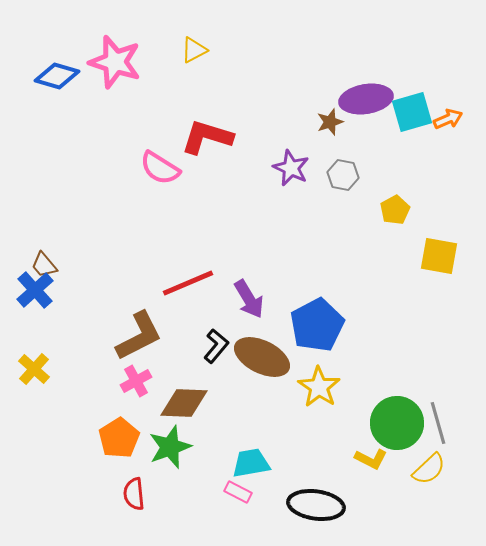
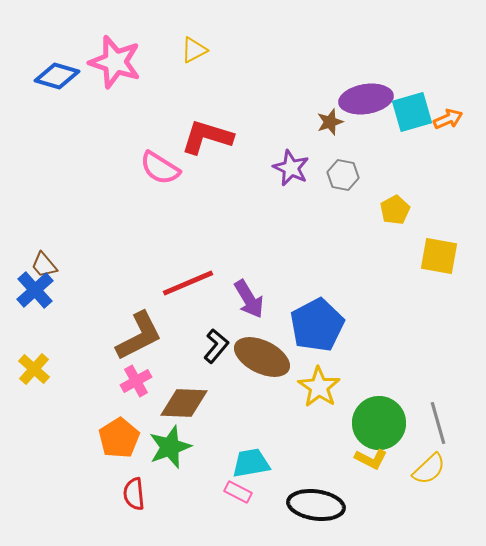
green circle: moved 18 px left
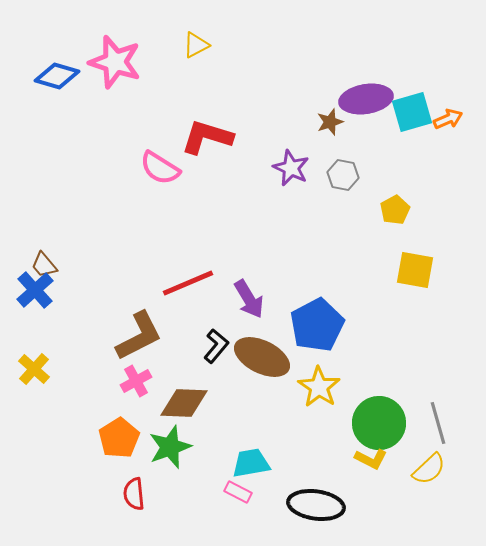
yellow triangle: moved 2 px right, 5 px up
yellow square: moved 24 px left, 14 px down
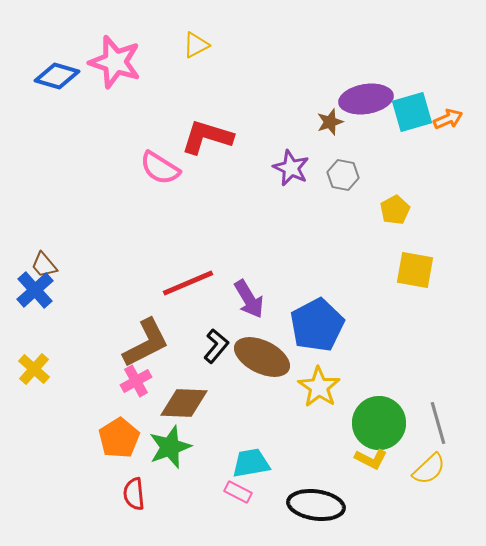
brown L-shape: moved 7 px right, 7 px down
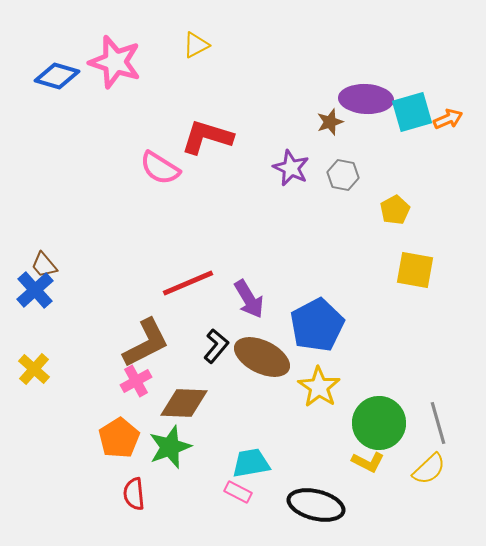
purple ellipse: rotated 12 degrees clockwise
yellow L-shape: moved 3 px left, 3 px down
black ellipse: rotated 6 degrees clockwise
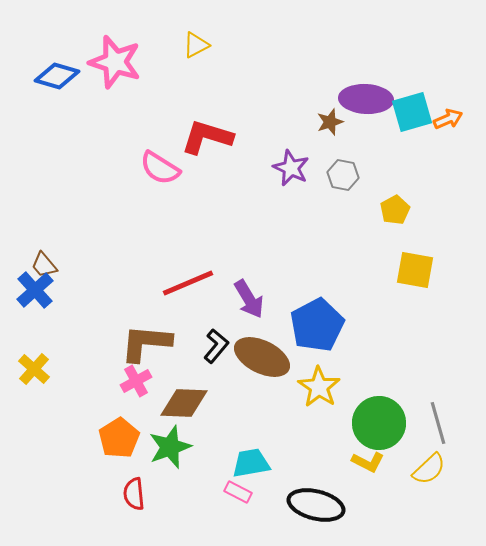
brown L-shape: rotated 148 degrees counterclockwise
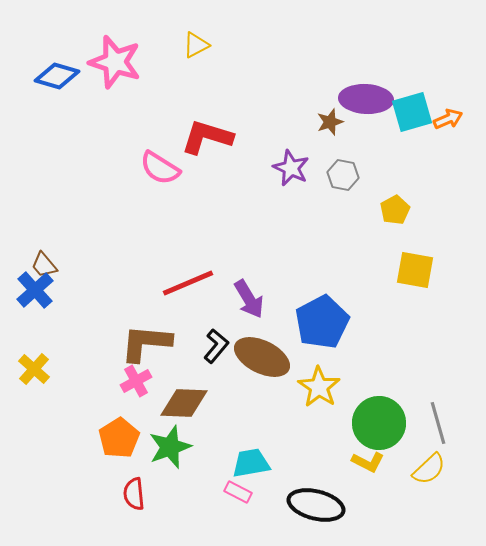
blue pentagon: moved 5 px right, 3 px up
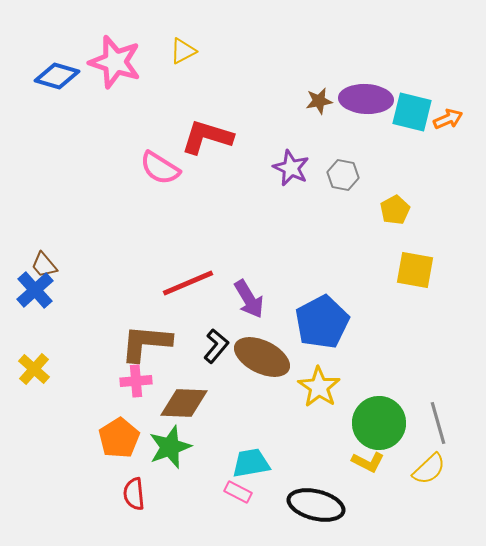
yellow triangle: moved 13 px left, 6 px down
cyan square: rotated 30 degrees clockwise
brown star: moved 11 px left, 21 px up; rotated 8 degrees clockwise
pink cross: rotated 24 degrees clockwise
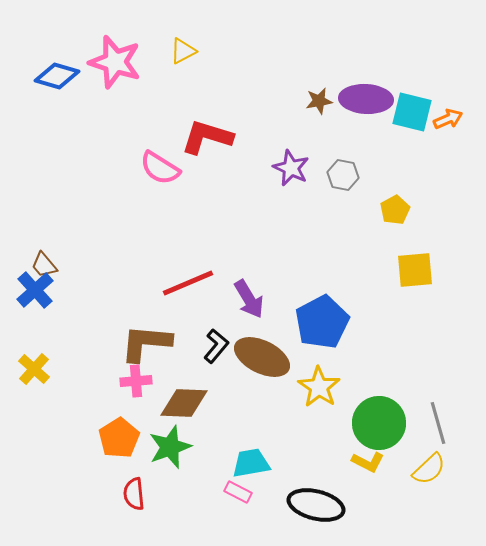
yellow square: rotated 15 degrees counterclockwise
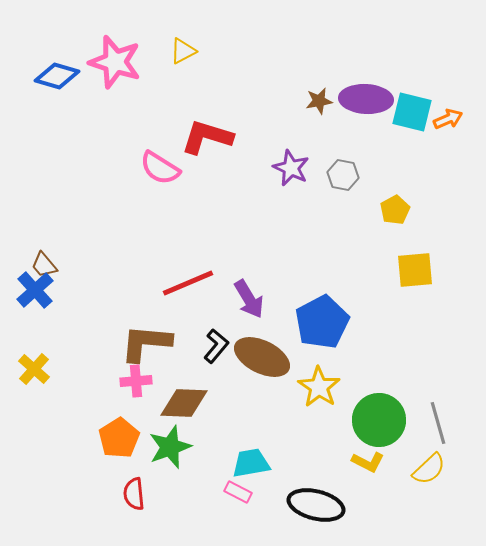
green circle: moved 3 px up
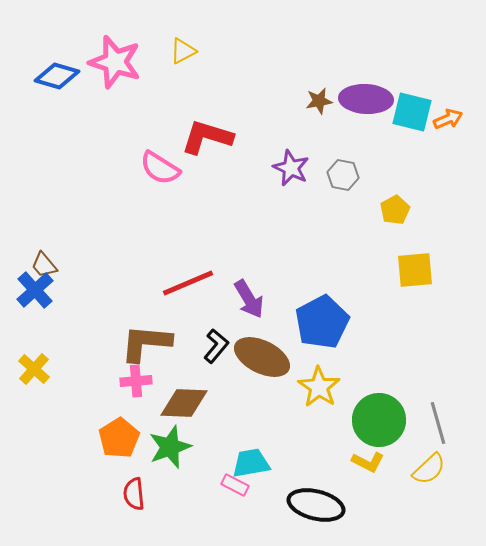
pink rectangle: moved 3 px left, 7 px up
